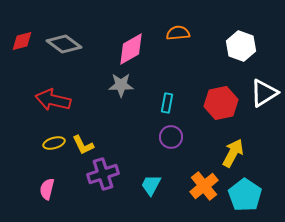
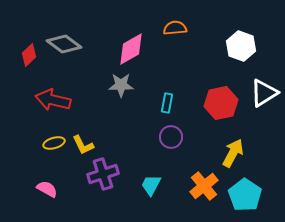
orange semicircle: moved 3 px left, 5 px up
red diamond: moved 7 px right, 14 px down; rotated 30 degrees counterclockwise
pink semicircle: rotated 105 degrees clockwise
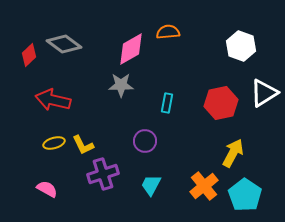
orange semicircle: moved 7 px left, 4 px down
purple circle: moved 26 px left, 4 px down
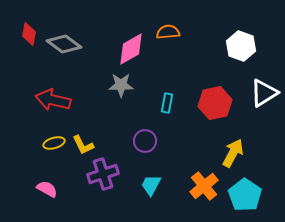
red diamond: moved 21 px up; rotated 35 degrees counterclockwise
red hexagon: moved 6 px left
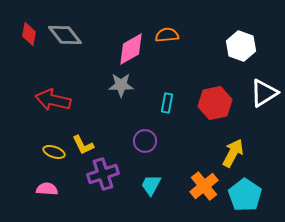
orange semicircle: moved 1 px left, 3 px down
gray diamond: moved 1 px right, 9 px up; rotated 16 degrees clockwise
yellow ellipse: moved 9 px down; rotated 35 degrees clockwise
pink semicircle: rotated 25 degrees counterclockwise
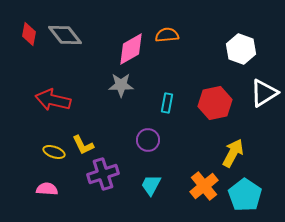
white hexagon: moved 3 px down
purple circle: moved 3 px right, 1 px up
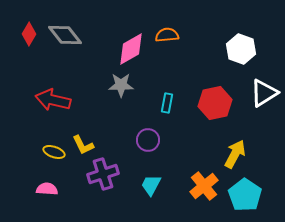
red diamond: rotated 20 degrees clockwise
yellow arrow: moved 2 px right, 1 px down
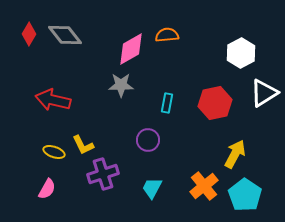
white hexagon: moved 4 px down; rotated 12 degrees clockwise
cyan trapezoid: moved 1 px right, 3 px down
pink semicircle: rotated 115 degrees clockwise
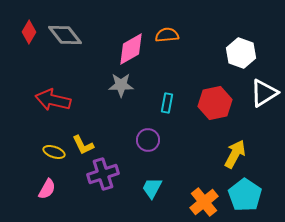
red diamond: moved 2 px up
white hexagon: rotated 12 degrees counterclockwise
orange cross: moved 16 px down
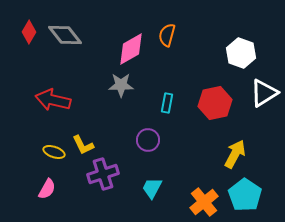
orange semicircle: rotated 70 degrees counterclockwise
